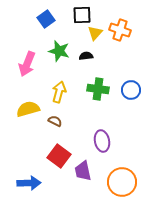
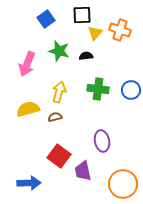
brown semicircle: moved 4 px up; rotated 40 degrees counterclockwise
orange circle: moved 1 px right, 2 px down
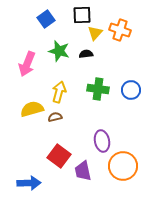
black semicircle: moved 2 px up
yellow semicircle: moved 4 px right
orange circle: moved 18 px up
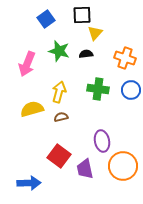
orange cross: moved 5 px right, 28 px down
brown semicircle: moved 6 px right
purple trapezoid: moved 2 px right, 2 px up
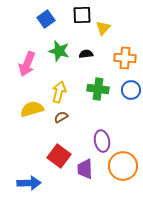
yellow triangle: moved 8 px right, 5 px up
orange cross: rotated 15 degrees counterclockwise
brown semicircle: rotated 16 degrees counterclockwise
purple trapezoid: rotated 10 degrees clockwise
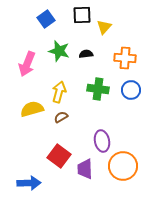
yellow triangle: moved 1 px right, 1 px up
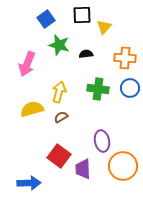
green star: moved 6 px up
blue circle: moved 1 px left, 2 px up
purple trapezoid: moved 2 px left
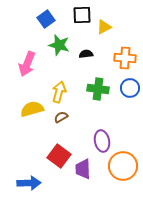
yellow triangle: rotated 21 degrees clockwise
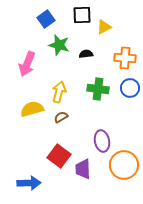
orange circle: moved 1 px right, 1 px up
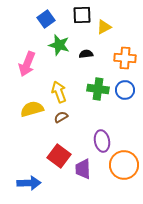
blue circle: moved 5 px left, 2 px down
yellow arrow: rotated 35 degrees counterclockwise
